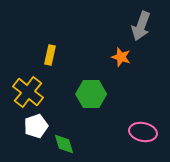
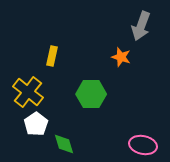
yellow rectangle: moved 2 px right, 1 px down
white pentagon: moved 2 px up; rotated 15 degrees counterclockwise
pink ellipse: moved 13 px down
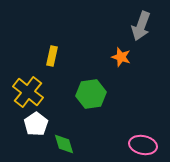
green hexagon: rotated 8 degrees counterclockwise
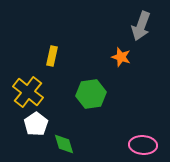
pink ellipse: rotated 8 degrees counterclockwise
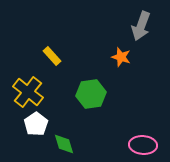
yellow rectangle: rotated 54 degrees counterclockwise
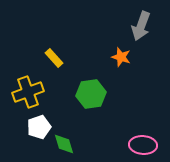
yellow rectangle: moved 2 px right, 2 px down
yellow cross: rotated 32 degrees clockwise
white pentagon: moved 3 px right, 3 px down; rotated 15 degrees clockwise
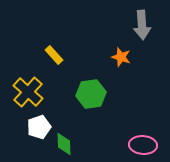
gray arrow: moved 1 px right, 1 px up; rotated 24 degrees counterclockwise
yellow rectangle: moved 3 px up
yellow cross: rotated 28 degrees counterclockwise
green diamond: rotated 15 degrees clockwise
